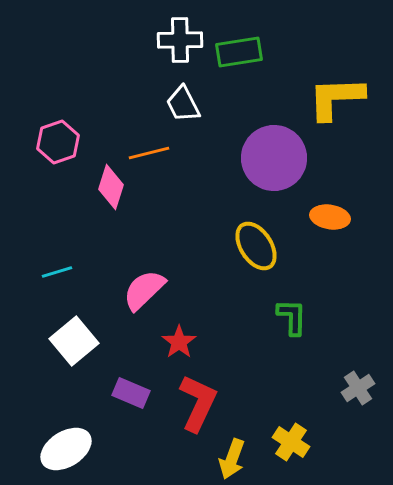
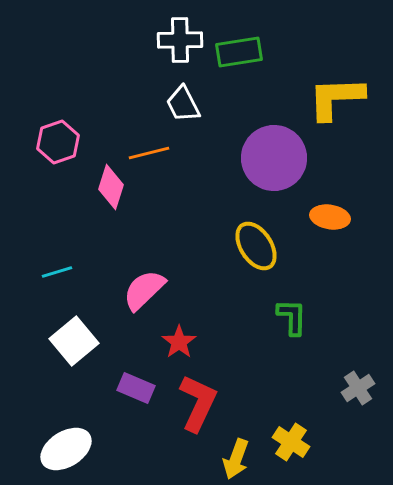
purple rectangle: moved 5 px right, 5 px up
yellow arrow: moved 4 px right
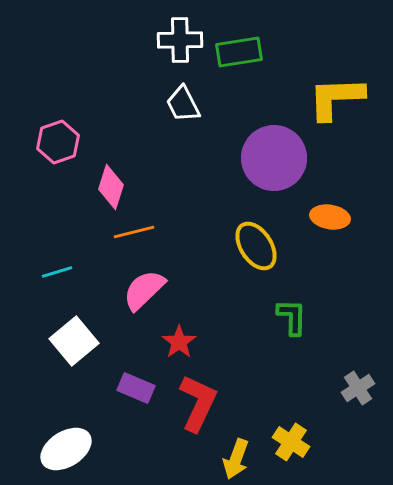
orange line: moved 15 px left, 79 px down
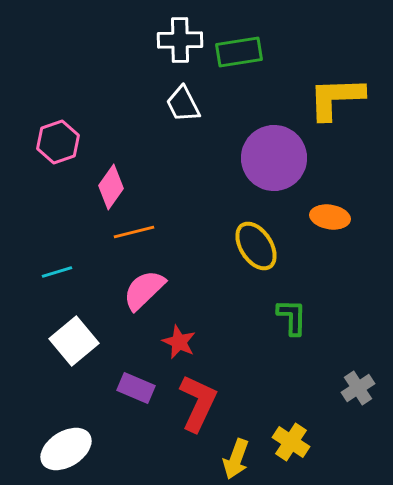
pink diamond: rotated 18 degrees clockwise
red star: rotated 12 degrees counterclockwise
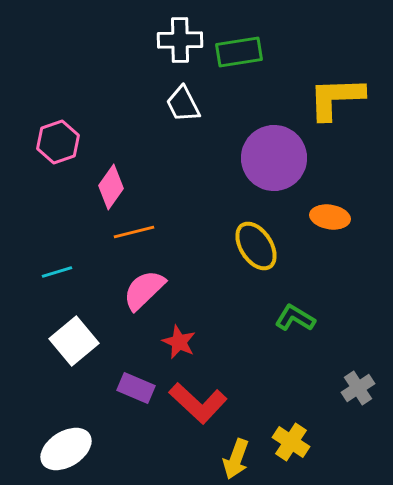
green L-shape: moved 3 px right, 1 px down; rotated 60 degrees counterclockwise
red L-shape: rotated 108 degrees clockwise
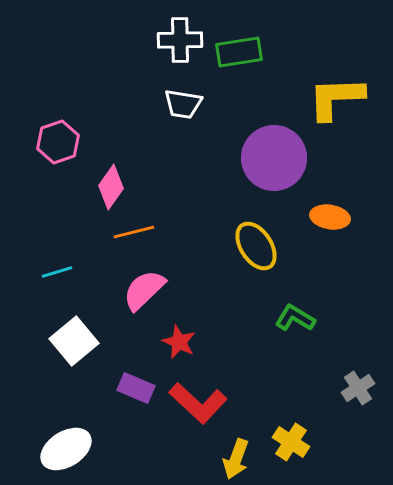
white trapezoid: rotated 54 degrees counterclockwise
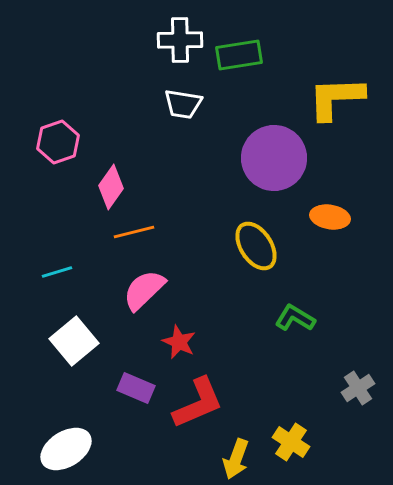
green rectangle: moved 3 px down
red L-shape: rotated 66 degrees counterclockwise
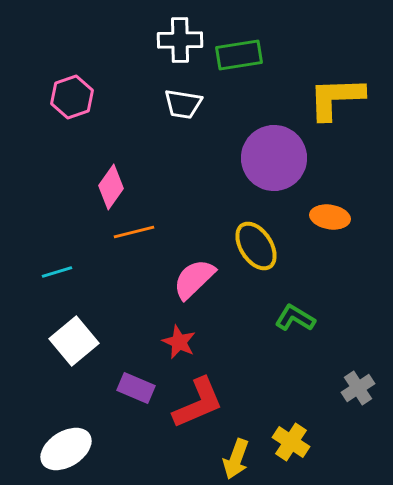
pink hexagon: moved 14 px right, 45 px up
pink semicircle: moved 50 px right, 11 px up
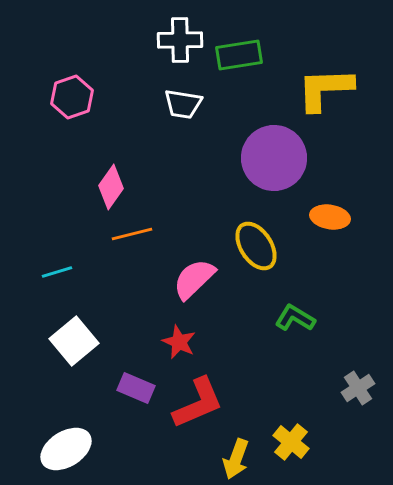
yellow L-shape: moved 11 px left, 9 px up
orange line: moved 2 px left, 2 px down
yellow cross: rotated 6 degrees clockwise
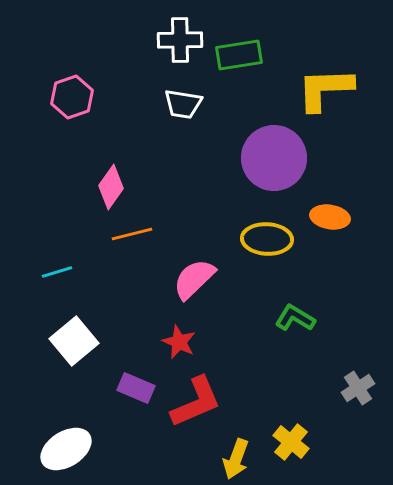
yellow ellipse: moved 11 px right, 7 px up; rotated 54 degrees counterclockwise
red L-shape: moved 2 px left, 1 px up
